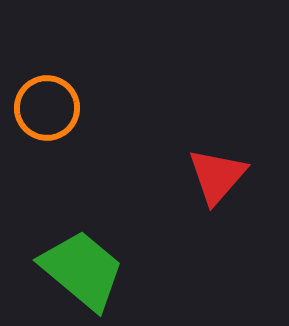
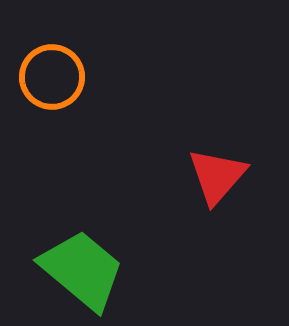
orange circle: moved 5 px right, 31 px up
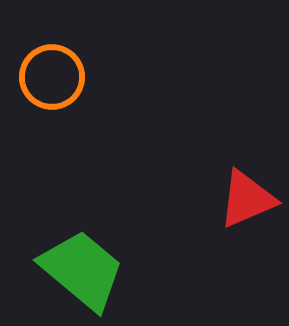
red triangle: moved 30 px right, 23 px down; rotated 26 degrees clockwise
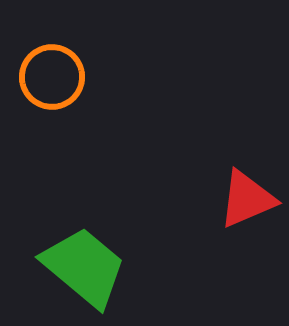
green trapezoid: moved 2 px right, 3 px up
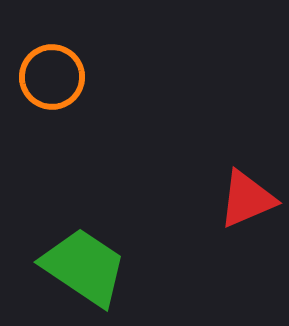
green trapezoid: rotated 6 degrees counterclockwise
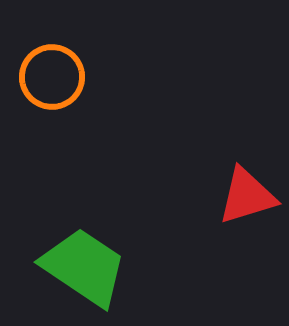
red triangle: moved 3 px up; rotated 6 degrees clockwise
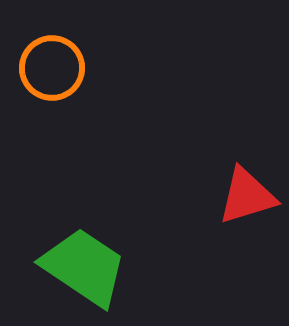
orange circle: moved 9 px up
